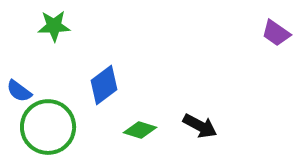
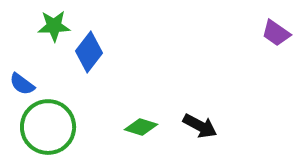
blue diamond: moved 15 px left, 33 px up; rotated 15 degrees counterclockwise
blue semicircle: moved 3 px right, 7 px up
green diamond: moved 1 px right, 3 px up
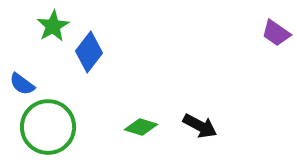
green star: moved 1 px left; rotated 28 degrees counterclockwise
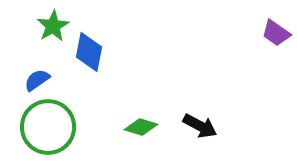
blue diamond: rotated 27 degrees counterclockwise
blue semicircle: moved 15 px right, 4 px up; rotated 108 degrees clockwise
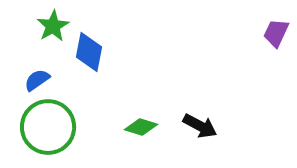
purple trapezoid: rotated 80 degrees clockwise
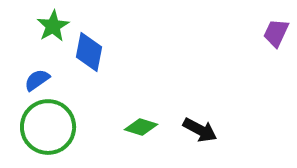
black arrow: moved 4 px down
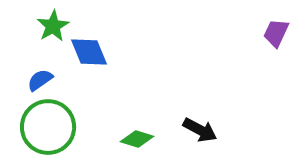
blue diamond: rotated 33 degrees counterclockwise
blue semicircle: moved 3 px right
green diamond: moved 4 px left, 12 px down
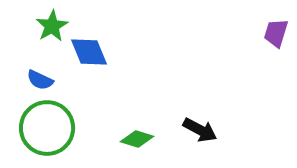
green star: moved 1 px left
purple trapezoid: rotated 8 degrees counterclockwise
blue semicircle: rotated 120 degrees counterclockwise
green circle: moved 1 px left, 1 px down
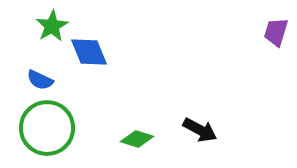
purple trapezoid: moved 1 px up
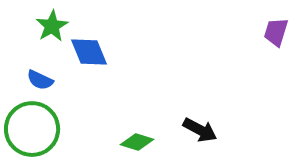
green circle: moved 15 px left, 1 px down
green diamond: moved 3 px down
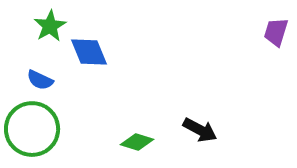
green star: moved 2 px left
